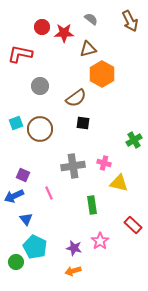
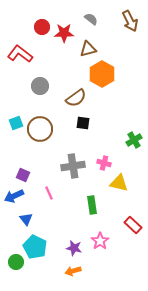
red L-shape: rotated 25 degrees clockwise
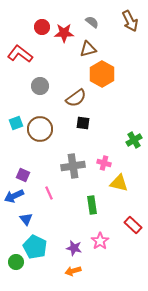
gray semicircle: moved 1 px right, 3 px down
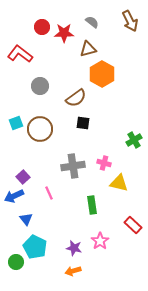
purple square: moved 2 px down; rotated 24 degrees clockwise
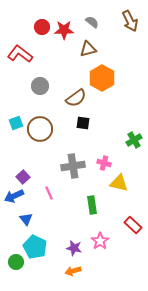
red star: moved 3 px up
orange hexagon: moved 4 px down
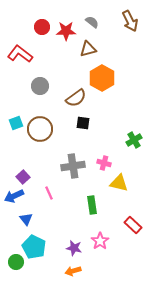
red star: moved 2 px right, 1 px down
cyan pentagon: moved 1 px left
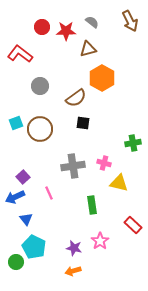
green cross: moved 1 px left, 3 px down; rotated 21 degrees clockwise
blue arrow: moved 1 px right, 1 px down
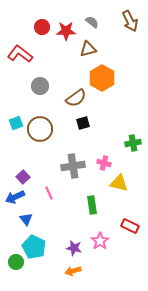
black square: rotated 24 degrees counterclockwise
red rectangle: moved 3 px left, 1 px down; rotated 18 degrees counterclockwise
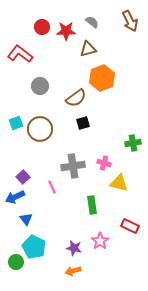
orange hexagon: rotated 10 degrees clockwise
pink line: moved 3 px right, 6 px up
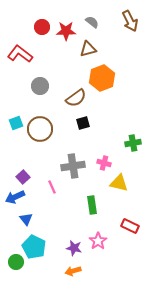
pink star: moved 2 px left
